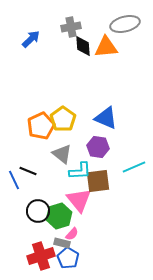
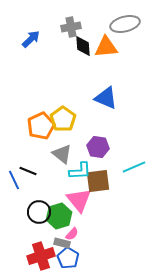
blue triangle: moved 20 px up
black circle: moved 1 px right, 1 px down
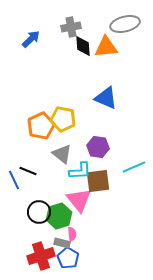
yellow pentagon: rotated 25 degrees counterclockwise
pink semicircle: rotated 48 degrees counterclockwise
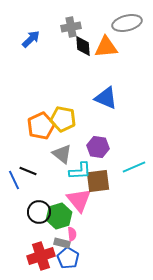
gray ellipse: moved 2 px right, 1 px up
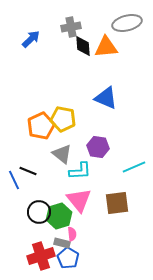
brown square: moved 19 px right, 22 px down
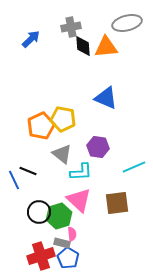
cyan L-shape: moved 1 px right, 1 px down
pink triangle: rotated 8 degrees counterclockwise
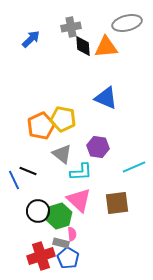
black circle: moved 1 px left, 1 px up
gray rectangle: moved 1 px left
